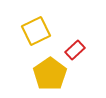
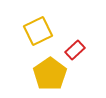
yellow square: moved 2 px right
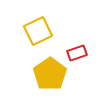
red rectangle: moved 2 px right, 3 px down; rotated 24 degrees clockwise
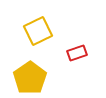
yellow pentagon: moved 20 px left, 4 px down
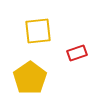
yellow square: rotated 20 degrees clockwise
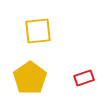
red rectangle: moved 7 px right, 25 px down
